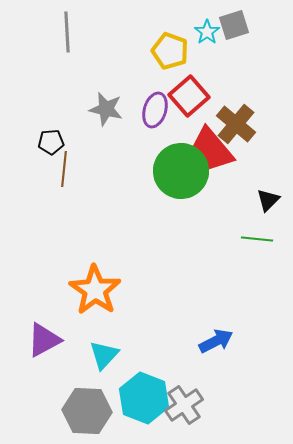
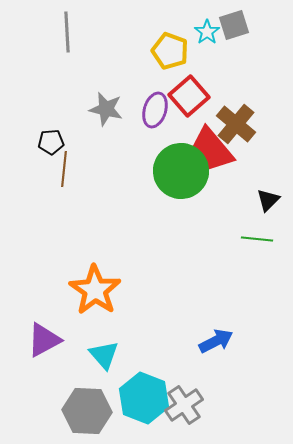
cyan triangle: rotated 24 degrees counterclockwise
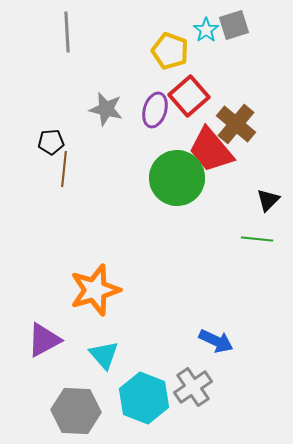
cyan star: moved 1 px left, 2 px up
green circle: moved 4 px left, 7 px down
orange star: rotated 21 degrees clockwise
blue arrow: rotated 52 degrees clockwise
gray cross: moved 9 px right, 18 px up
gray hexagon: moved 11 px left
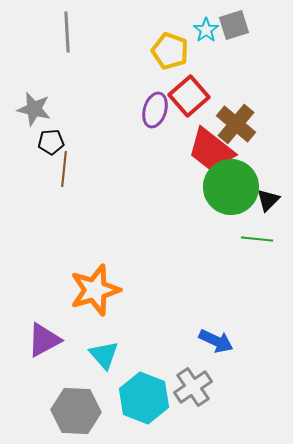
gray star: moved 72 px left
red trapezoid: rotated 12 degrees counterclockwise
green circle: moved 54 px right, 9 px down
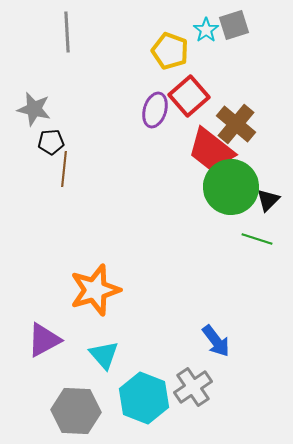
green line: rotated 12 degrees clockwise
blue arrow: rotated 28 degrees clockwise
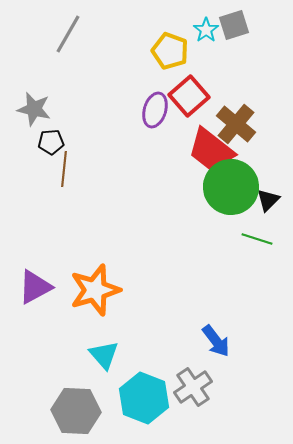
gray line: moved 1 px right, 2 px down; rotated 33 degrees clockwise
purple triangle: moved 9 px left, 53 px up
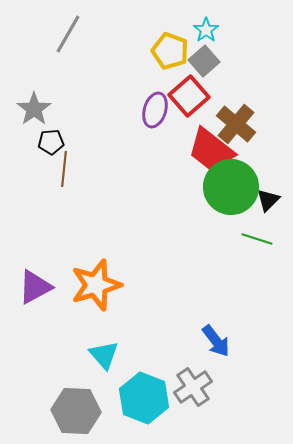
gray square: moved 30 px left, 36 px down; rotated 24 degrees counterclockwise
gray star: rotated 24 degrees clockwise
orange star: moved 1 px right, 5 px up
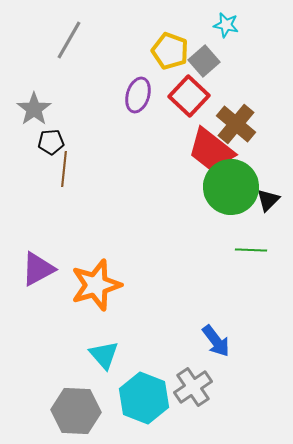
cyan star: moved 20 px right, 5 px up; rotated 25 degrees counterclockwise
gray line: moved 1 px right, 6 px down
red square: rotated 6 degrees counterclockwise
purple ellipse: moved 17 px left, 15 px up
green line: moved 6 px left, 11 px down; rotated 16 degrees counterclockwise
purple triangle: moved 3 px right, 18 px up
